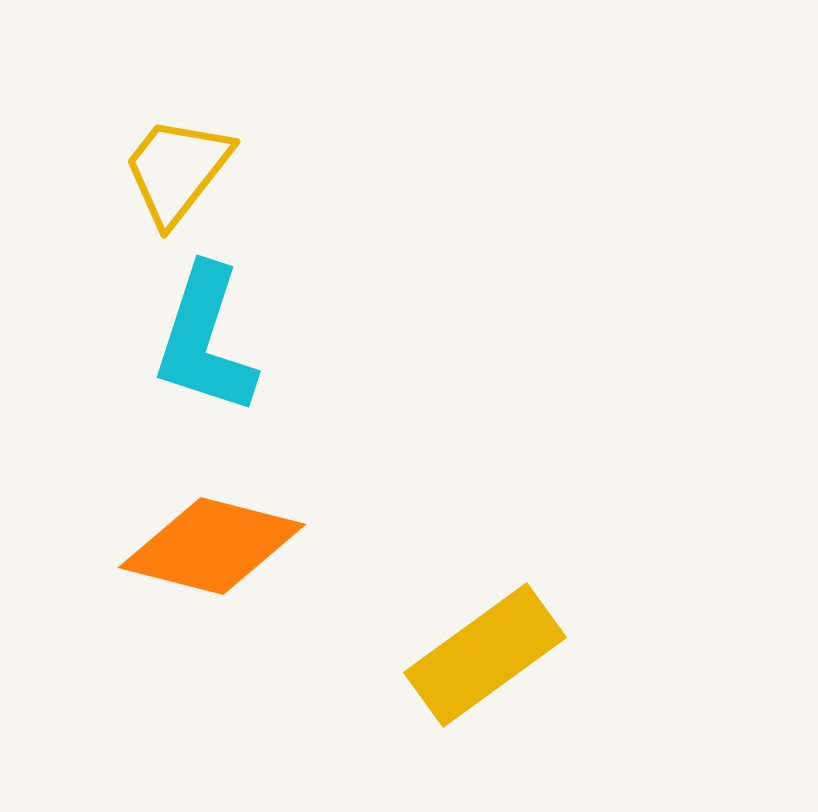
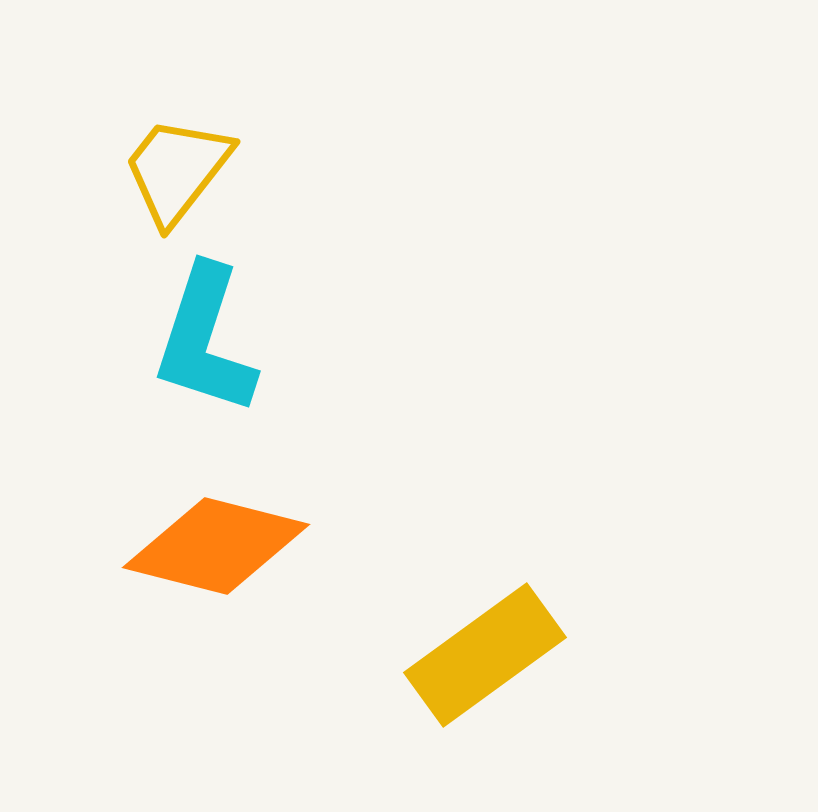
orange diamond: moved 4 px right
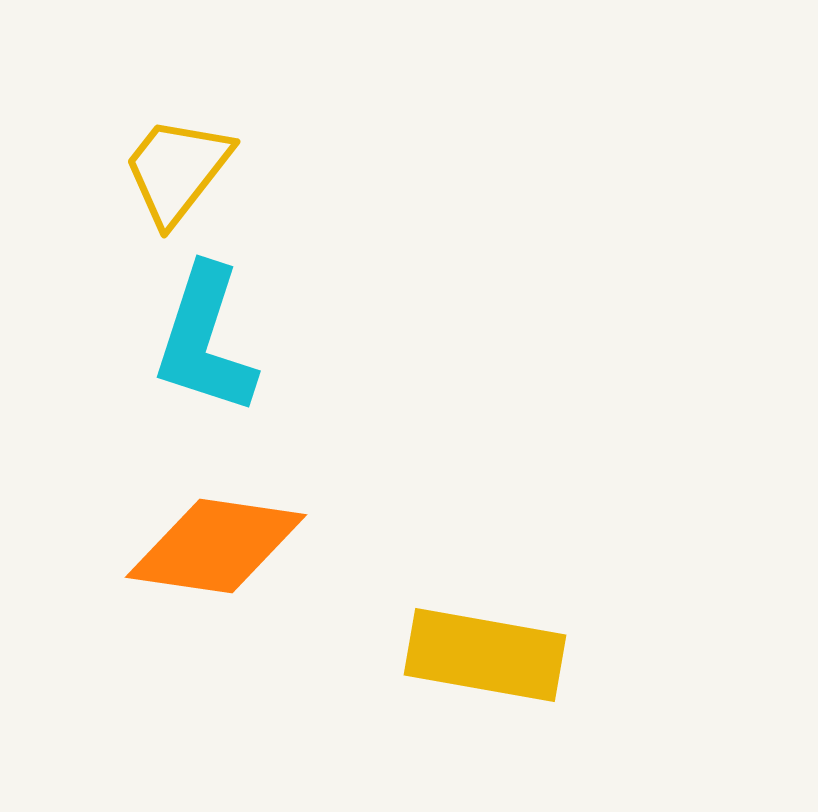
orange diamond: rotated 6 degrees counterclockwise
yellow rectangle: rotated 46 degrees clockwise
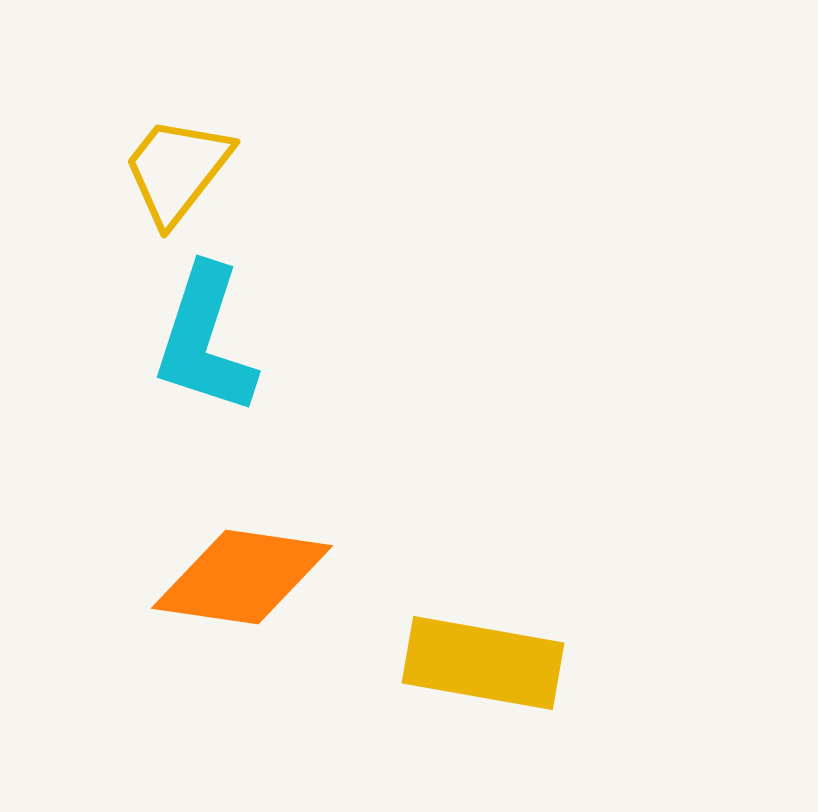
orange diamond: moved 26 px right, 31 px down
yellow rectangle: moved 2 px left, 8 px down
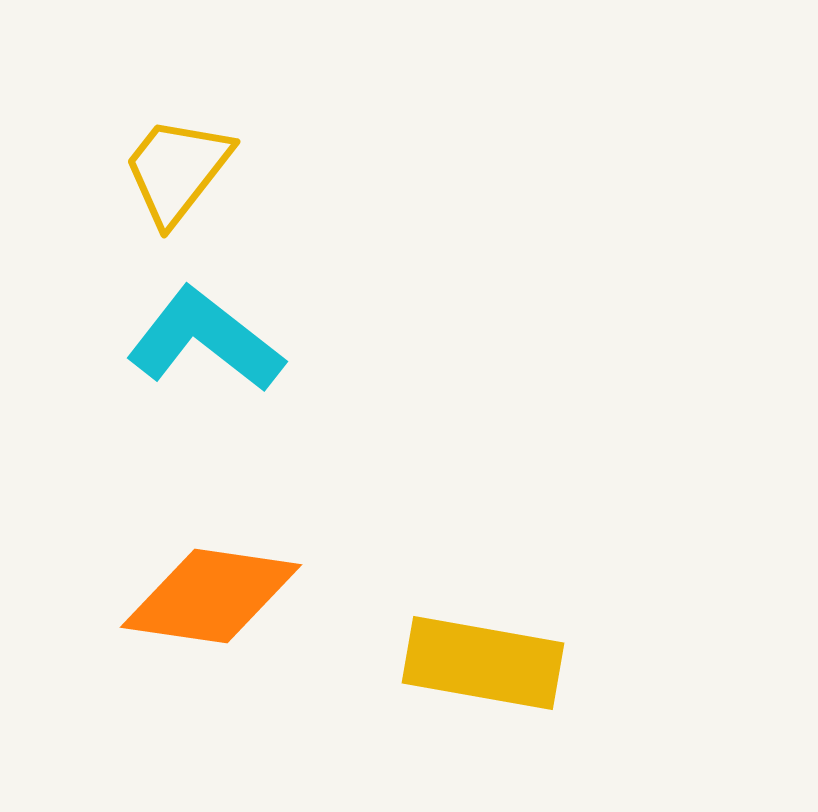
cyan L-shape: rotated 110 degrees clockwise
orange diamond: moved 31 px left, 19 px down
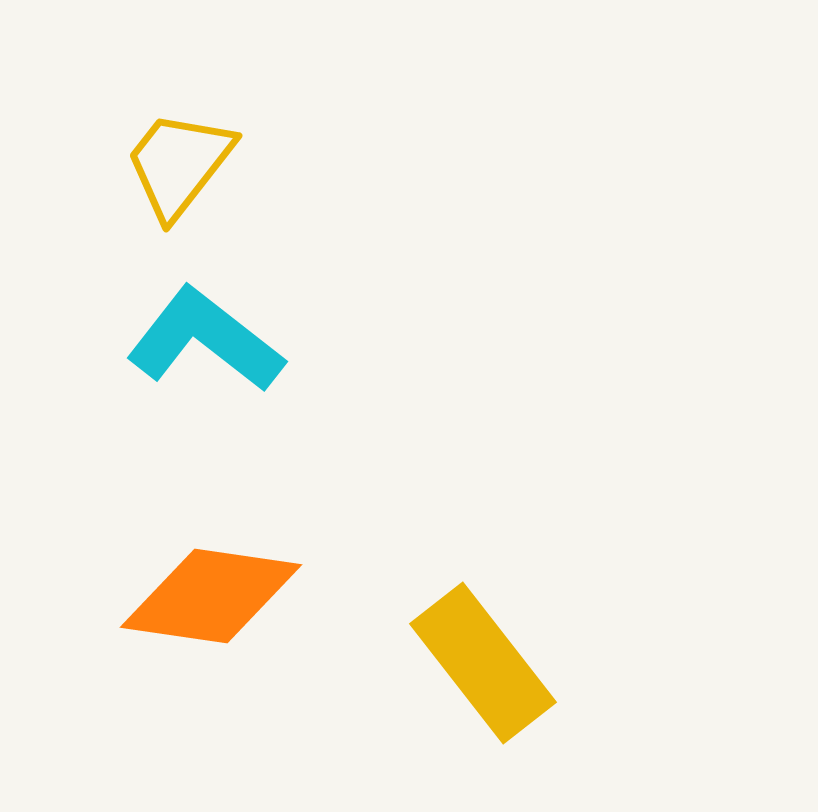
yellow trapezoid: moved 2 px right, 6 px up
yellow rectangle: rotated 42 degrees clockwise
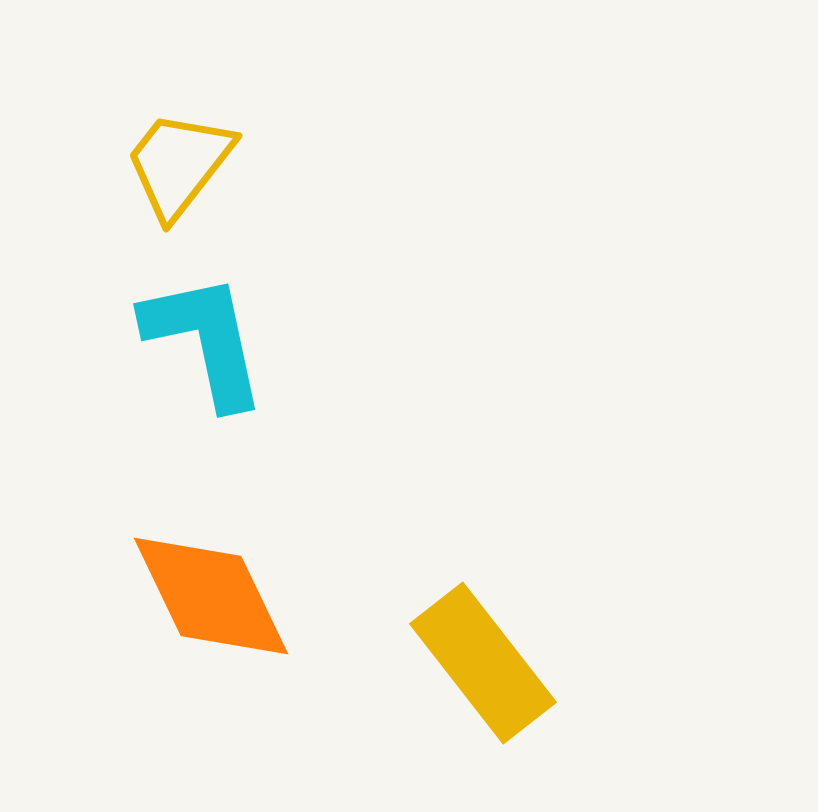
cyan L-shape: rotated 40 degrees clockwise
orange diamond: rotated 56 degrees clockwise
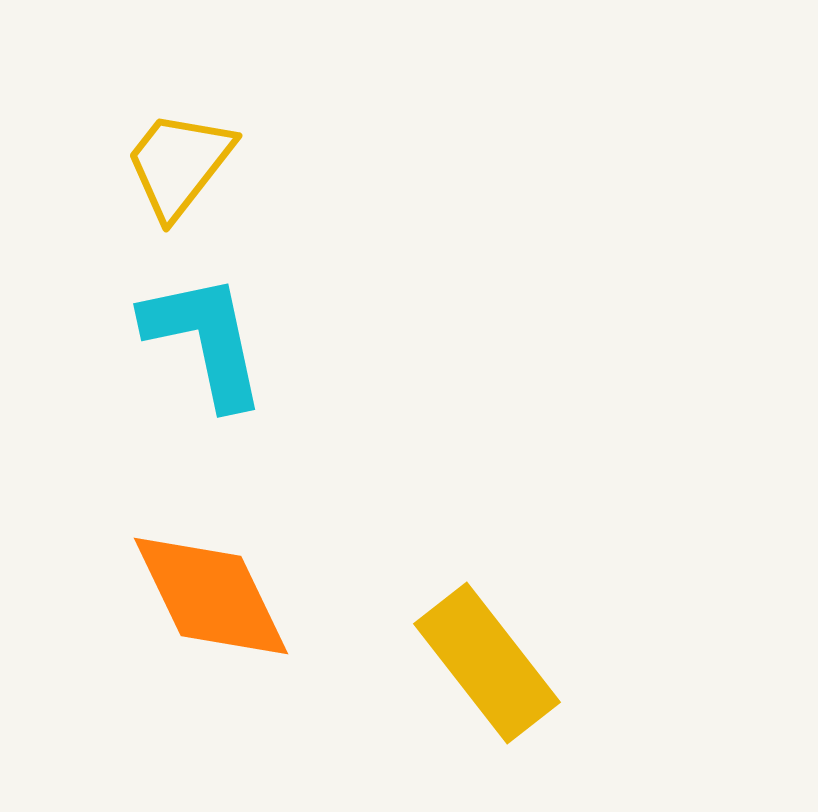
yellow rectangle: moved 4 px right
